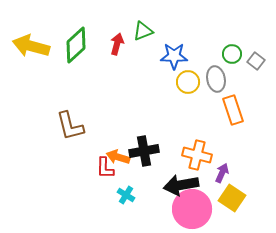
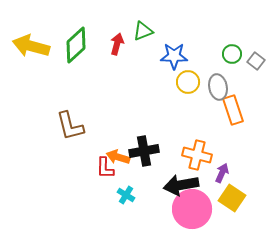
gray ellipse: moved 2 px right, 8 px down
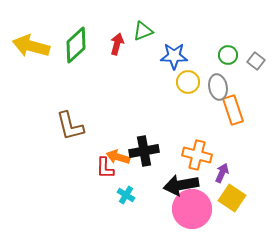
green circle: moved 4 px left, 1 px down
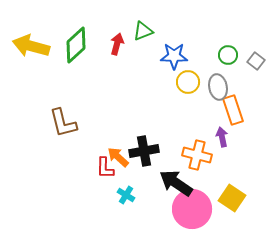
brown L-shape: moved 7 px left, 3 px up
orange arrow: rotated 25 degrees clockwise
purple arrow: moved 36 px up; rotated 36 degrees counterclockwise
black arrow: moved 5 px left, 2 px up; rotated 44 degrees clockwise
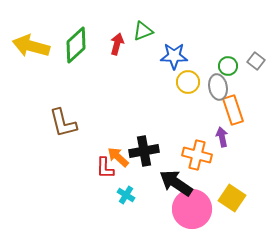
green circle: moved 11 px down
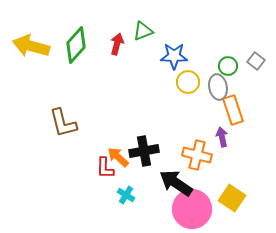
green diamond: rotated 6 degrees counterclockwise
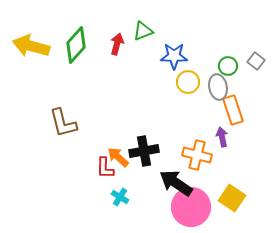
cyan cross: moved 6 px left, 2 px down
pink circle: moved 1 px left, 2 px up
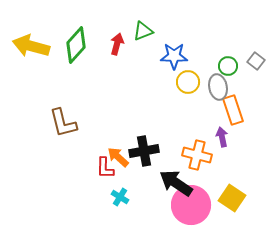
pink circle: moved 2 px up
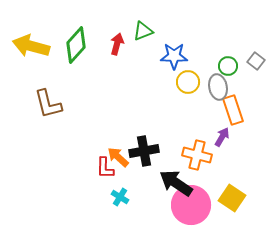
brown L-shape: moved 15 px left, 19 px up
purple arrow: rotated 42 degrees clockwise
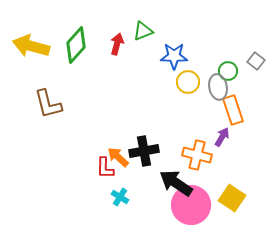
green circle: moved 5 px down
